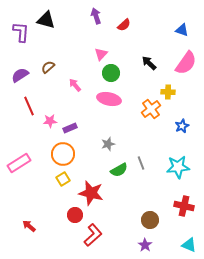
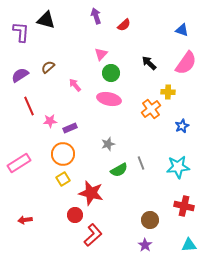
red arrow: moved 4 px left, 6 px up; rotated 48 degrees counterclockwise
cyan triangle: rotated 28 degrees counterclockwise
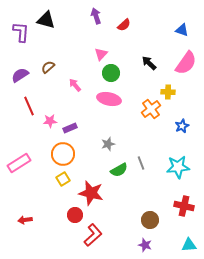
purple star: rotated 16 degrees counterclockwise
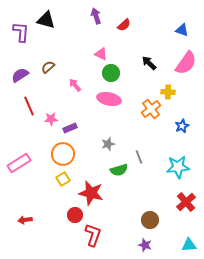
pink triangle: rotated 48 degrees counterclockwise
pink star: moved 1 px right, 2 px up
gray line: moved 2 px left, 6 px up
green semicircle: rotated 12 degrees clockwise
red cross: moved 2 px right, 4 px up; rotated 36 degrees clockwise
red L-shape: rotated 30 degrees counterclockwise
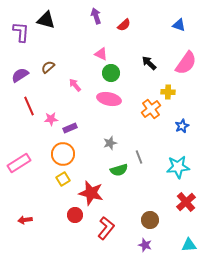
blue triangle: moved 3 px left, 5 px up
gray star: moved 2 px right, 1 px up
red L-shape: moved 13 px right, 7 px up; rotated 20 degrees clockwise
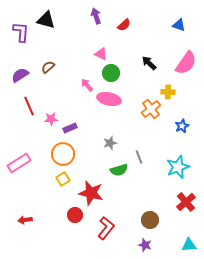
pink arrow: moved 12 px right
cyan star: rotated 15 degrees counterclockwise
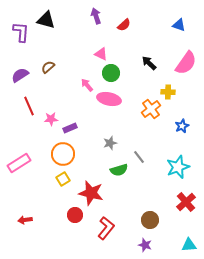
gray line: rotated 16 degrees counterclockwise
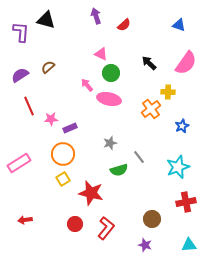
red cross: rotated 30 degrees clockwise
red circle: moved 9 px down
brown circle: moved 2 px right, 1 px up
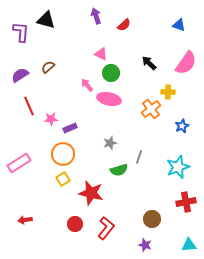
gray line: rotated 56 degrees clockwise
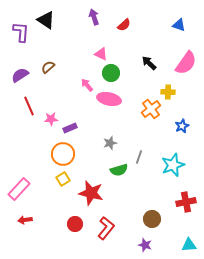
purple arrow: moved 2 px left, 1 px down
black triangle: rotated 18 degrees clockwise
pink rectangle: moved 26 px down; rotated 15 degrees counterclockwise
cyan star: moved 5 px left, 2 px up
